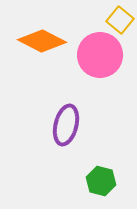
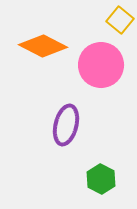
orange diamond: moved 1 px right, 5 px down
pink circle: moved 1 px right, 10 px down
green hexagon: moved 2 px up; rotated 12 degrees clockwise
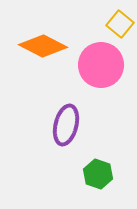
yellow square: moved 4 px down
green hexagon: moved 3 px left, 5 px up; rotated 8 degrees counterclockwise
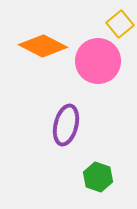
yellow square: rotated 12 degrees clockwise
pink circle: moved 3 px left, 4 px up
green hexagon: moved 3 px down
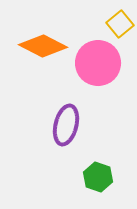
pink circle: moved 2 px down
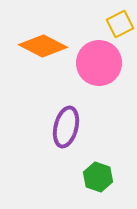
yellow square: rotated 12 degrees clockwise
pink circle: moved 1 px right
purple ellipse: moved 2 px down
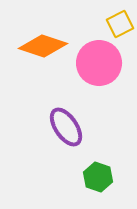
orange diamond: rotated 9 degrees counterclockwise
purple ellipse: rotated 48 degrees counterclockwise
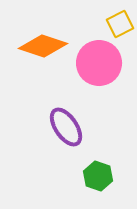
green hexagon: moved 1 px up
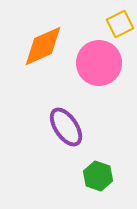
orange diamond: rotated 42 degrees counterclockwise
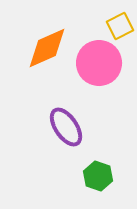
yellow square: moved 2 px down
orange diamond: moved 4 px right, 2 px down
